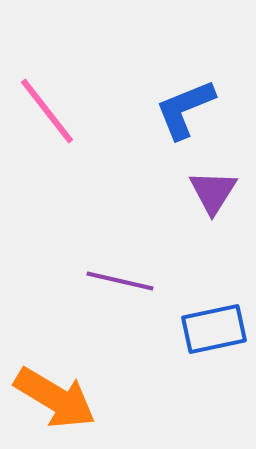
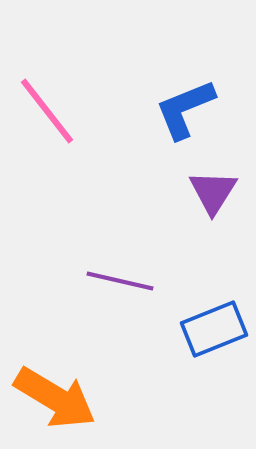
blue rectangle: rotated 10 degrees counterclockwise
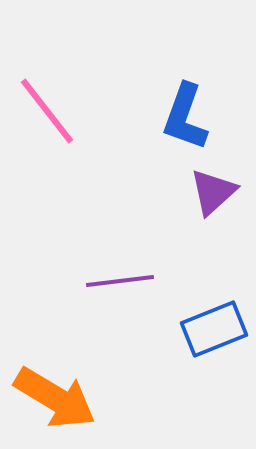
blue L-shape: moved 8 px down; rotated 48 degrees counterclockwise
purple triangle: rotated 16 degrees clockwise
purple line: rotated 20 degrees counterclockwise
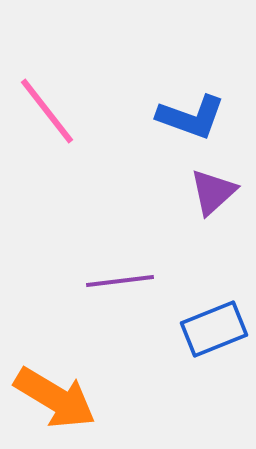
blue L-shape: moved 6 px right; rotated 90 degrees counterclockwise
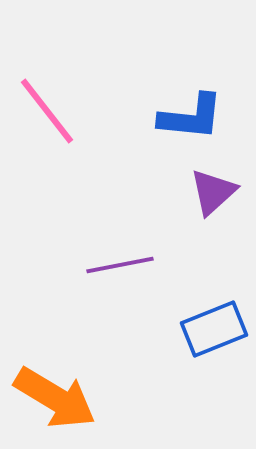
blue L-shape: rotated 14 degrees counterclockwise
purple line: moved 16 px up; rotated 4 degrees counterclockwise
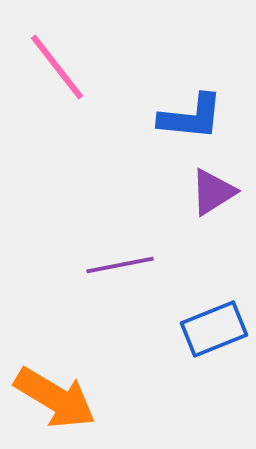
pink line: moved 10 px right, 44 px up
purple triangle: rotated 10 degrees clockwise
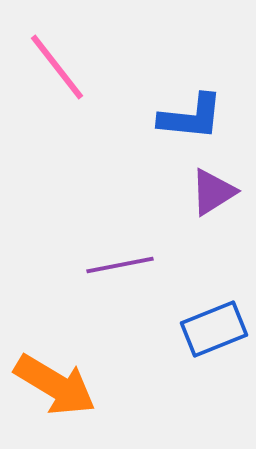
orange arrow: moved 13 px up
